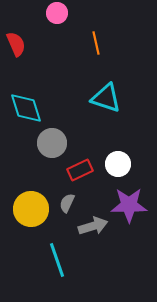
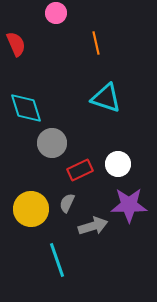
pink circle: moved 1 px left
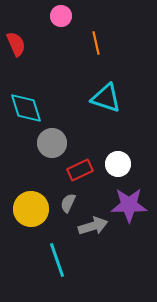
pink circle: moved 5 px right, 3 px down
gray semicircle: moved 1 px right
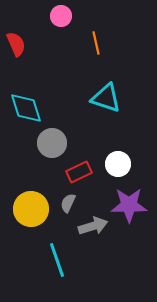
red rectangle: moved 1 px left, 2 px down
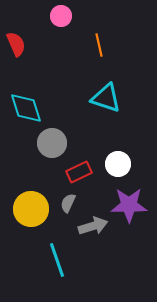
orange line: moved 3 px right, 2 px down
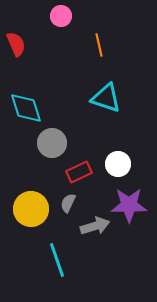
gray arrow: moved 2 px right
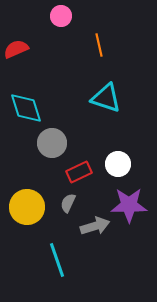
red semicircle: moved 5 px down; rotated 90 degrees counterclockwise
yellow circle: moved 4 px left, 2 px up
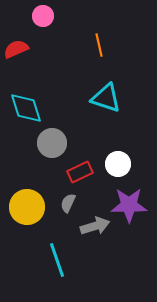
pink circle: moved 18 px left
red rectangle: moved 1 px right
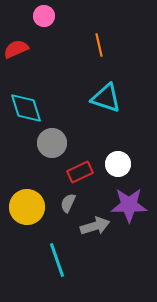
pink circle: moved 1 px right
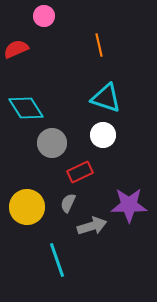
cyan diamond: rotated 15 degrees counterclockwise
white circle: moved 15 px left, 29 px up
gray arrow: moved 3 px left
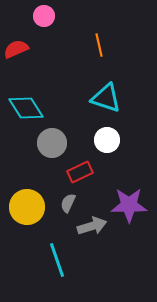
white circle: moved 4 px right, 5 px down
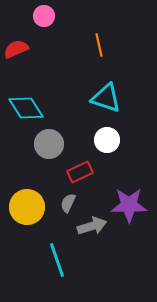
gray circle: moved 3 px left, 1 px down
